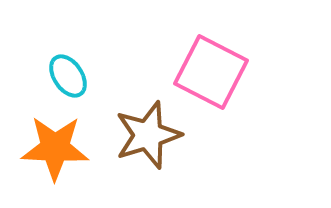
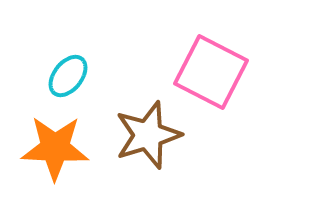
cyan ellipse: rotated 72 degrees clockwise
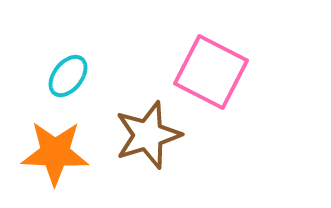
orange star: moved 5 px down
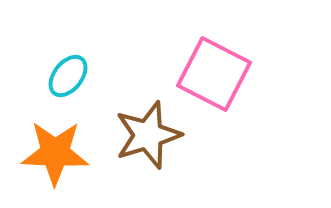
pink square: moved 3 px right, 2 px down
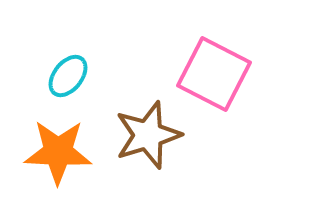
orange star: moved 3 px right, 1 px up
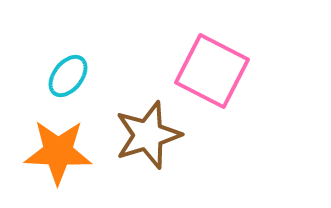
pink square: moved 2 px left, 3 px up
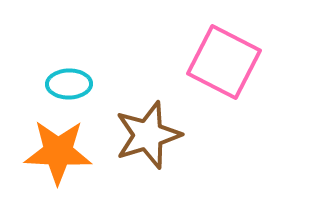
pink square: moved 12 px right, 9 px up
cyan ellipse: moved 1 px right, 8 px down; rotated 51 degrees clockwise
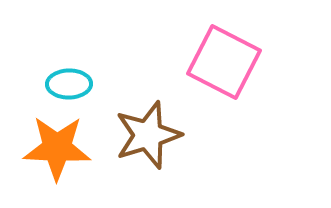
orange star: moved 1 px left, 4 px up
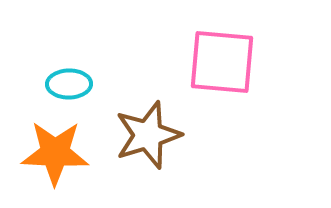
pink square: moved 2 px left; rotated 22 degrees counterclockwise
orange star: moved 2 px left, 5 px down
